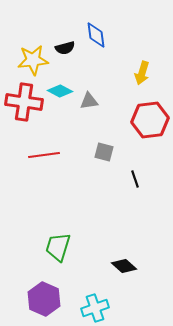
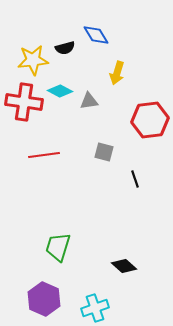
blue diamond: rotated 24 degrees counterclockwise
yellow arrow: moved 25 px left
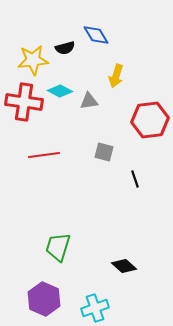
yellow arrow: moved 1 px left, 3 px down
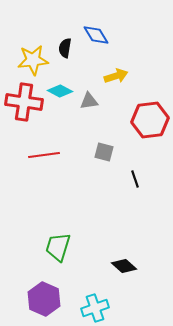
black semicircle: rotated 114 degrees clockwise
yellow arrow: rotated 125 degrees counterclockwise
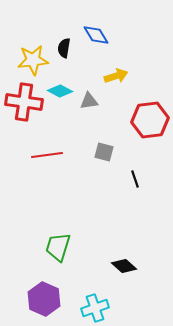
black semicircle: moved 1 px left
red line: moved 3 px right
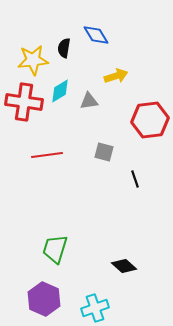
cyan diamond: rotated 60 degrees counterclockwise
green trapezoid: moved 3 px left, 2 px down
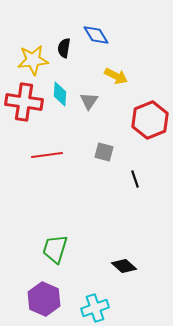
yellow arrow: rotated 45 degrees clockwise
cyan diamond: moved 3 px down; rotated 55 degrees counterclockwise
gray triangle: rotated 48 degrees counterclockwise
red hexagon: rotated 15 degrees counterclockwise
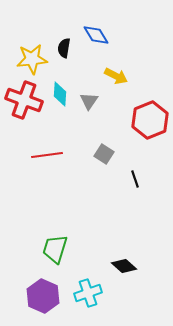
yellow star: moved 1 px left, 1 px up
red cross: moved 2 px up; rotated 12 degrees clockwise
gray square: moved 2 px down; rotated 18 degrees clockwise
purple hexagon: moved 1 px left, 3 px up
cyan cross: moved 7 px left, 15 px up
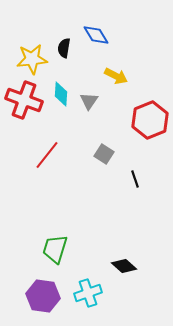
cyan diamond: moved 1 px right
red line: rotated 44 degrees counterclockwise
purple hexagon: rotated 16 degrees counterclockwise
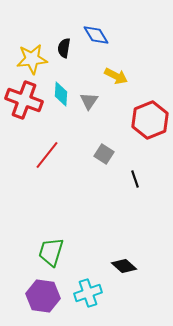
green trapezoid: moved 4 px left, 3 px down
